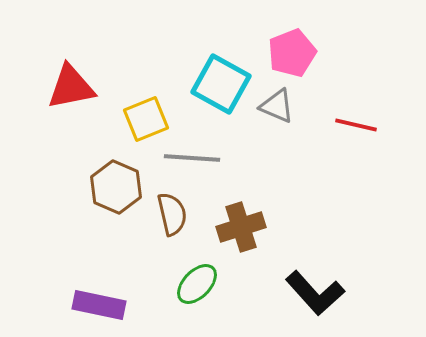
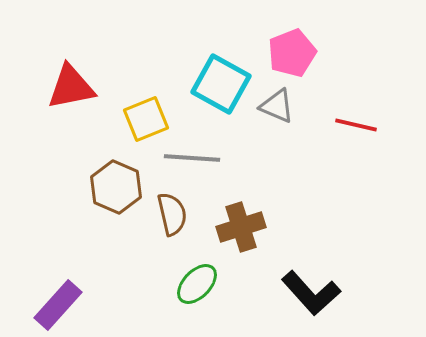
black L-shape: moved 4 px left
purple rectangle: moved 41 px left; rotated 60 degrees counterclockwise
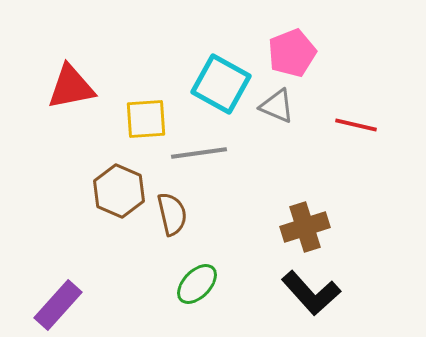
yellow square: rotated 18 degrees clockwise
gray line: moved 7 px right, 5 px up; rotated 12 degrees counterclockwise
brown hexagon: moved 3 px right, 4 px down
brown cross: moved 64 px right
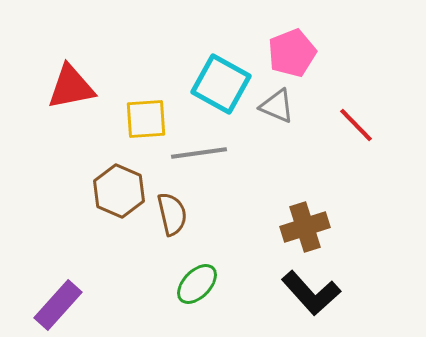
red line: rotated 33 degrees clockwise
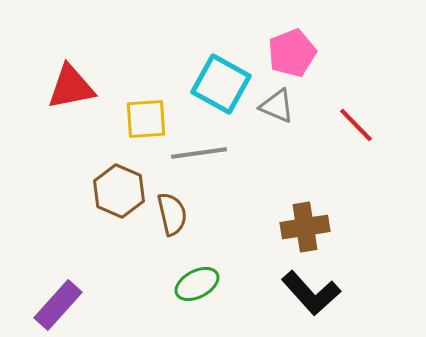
brown cross: rotated 9 degrees clockwise
green ellipse: rotated 18 degrees clockwise
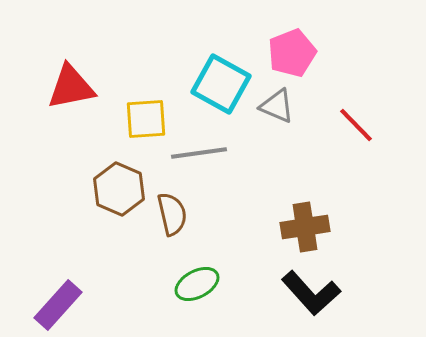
brown hexagon: moved 2 px up
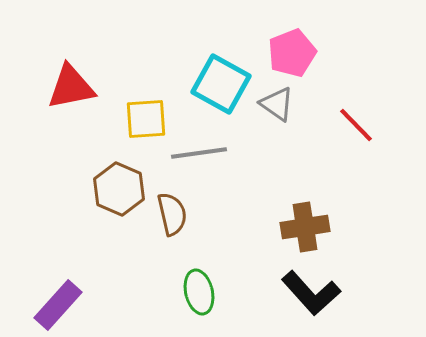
gray triangle: moved 2 px up; rotated 12 degrees clockwise
green ellipse: moved 2 px right, 8 px down; rotated 75 degrees counterclockwise
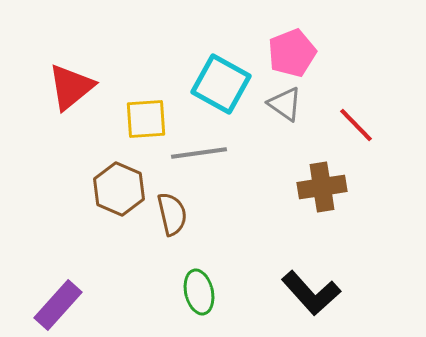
red triangle: rotated 28 degrees counterclockwise
gray triangle: moved 8 px right
brown cross: moved 17 px right, 40 px up
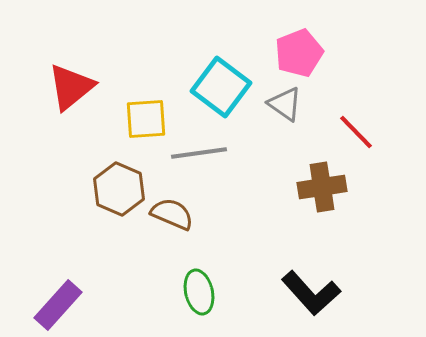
pink pentagon: moved 7 px right
cyan square: moved 3 px down; rotated 8 degrees clockwise
red line: moved 7 px down
brown semicircle: rotated 54 degrees counterclockwise
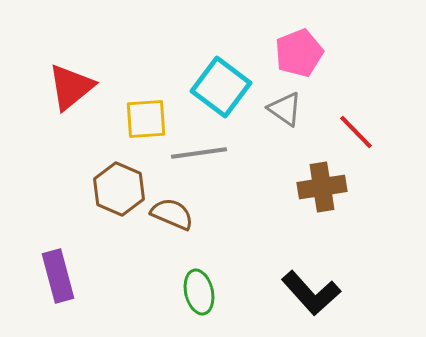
gray triangle: moved 5 px down
purple rectangle: moved 29 px up; rotated 57 degrees counterclockwise
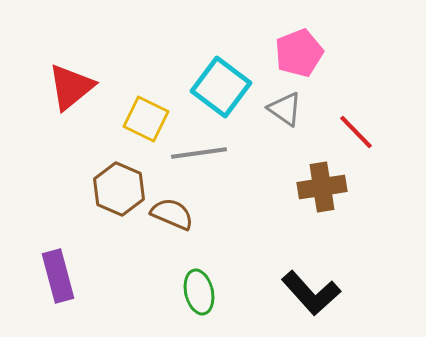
yellow square: rotated 30 degrees clockwise
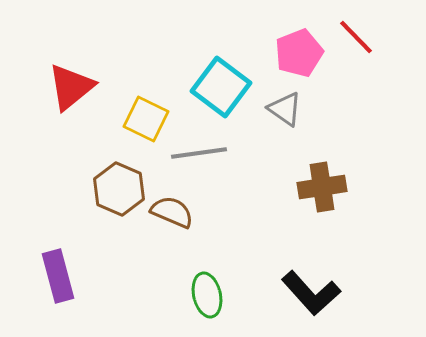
red line: moved 95 px up
brown semicircle: moved 2 px up
green ellipse: moved 8 px right, 3 px down
